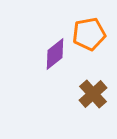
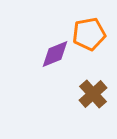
purple diamond: rotated 16 degrees clockwise
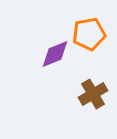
brown cross: rotated 12 degrees clockwise
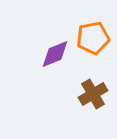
orange pentagon: moved 4 px right, 4 px down
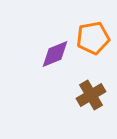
brown cross: moved 2 px left, 1 px down
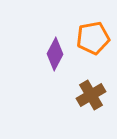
purple diamond: rotated 40 degrees counterclockwise
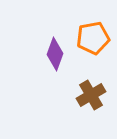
purple diamond: rotated 8 degrees counterclockwise
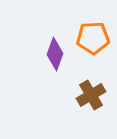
orange pentagon: rotated 8 degrees clockwise
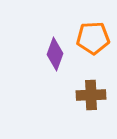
brown cross: rotated 28 degrees clockwise
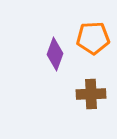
brown cross: moved 1 px up
